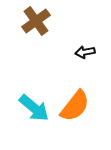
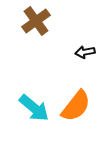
orange semicircle: moved 1 px right
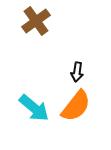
black arrow: moved 8 px left, 20 px down; rotated 72 degrees counterclockwise
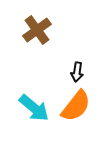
brown cross: moved 1 px right, 9 px down
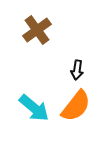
black arrow: moved 2 px up
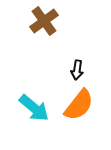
brown cross: moved 7 px right, 9 px up
orange semicircle: moved 3 px right, 1 px up
